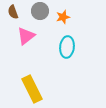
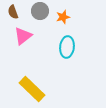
pink triangle: moved 3 px left
yellow rectangle: rotated 20 degrees counterclockwise
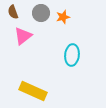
gray circle: moved 1 px right, 2 px down
cyan ellipse: moved 5 px right, 8 px down
yellow rectangle: moved 1 px right, 2 px down; rotated 20 degrees counterclockwise
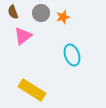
cyan ellipse: rotated 25 degrees counterclockwise
yellow rectangle: moved 1 px left, 1 px up; rotated 8 degrees clockwise
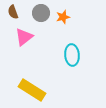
pink triangle: moved 1 px right, 1 px down
cyan ellipse: rotated 15 degrees clockwise
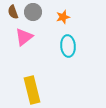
gray circle: moved 8 px left, 1 px up
cyan ellipse: moved 4 px left, 9 px up
yellow rectangle: rotated 44 degrees clockwise
